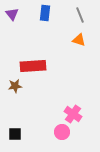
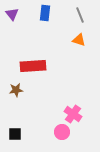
brown star: moved 1 px right, 4 px down
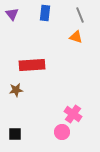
orange triangle: moved 3 px left, 3 px up
red rectangle: moved 1 px left, 1 px up
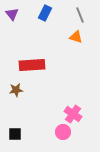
blue rectangle: rotated 21 degrees clockwise
pink circle: moved 1 px right
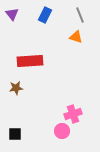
blue rectangle: moved 2 px down
red rectangle: moved 2 px left, 4 px up
brown star: moved 2 px up
pink cross: rotated 36 degrees clockwise
pink circle: moved 1 px left, 1 px up
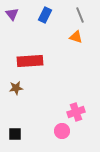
pink cross: moved 3 px right, 2 px up
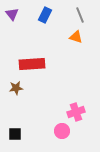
red rectangle: moved 2 px right, 3 px down
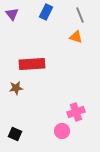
blue rectangle: moved 1 px right, 3 px up
black square: rotated 24 degrees clockwise
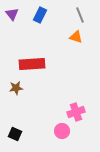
blue rectangle: moved 6 px left, 3 px down
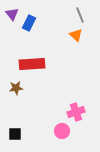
blue rectangle: moved 11 px left, 8 px down
orange triangle: moved 2 px up; rotated 24 degrees clockwise
black square: rotated 24 degrees counterclockwise
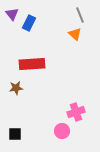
orange triangle: moved 1 px left, 1 px up
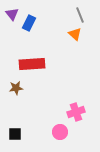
pink circle: moved 2 px left, 1 px down
